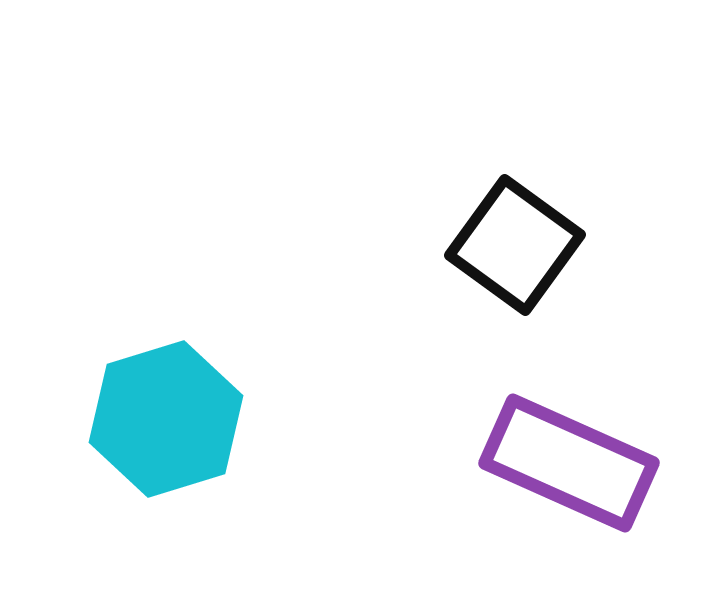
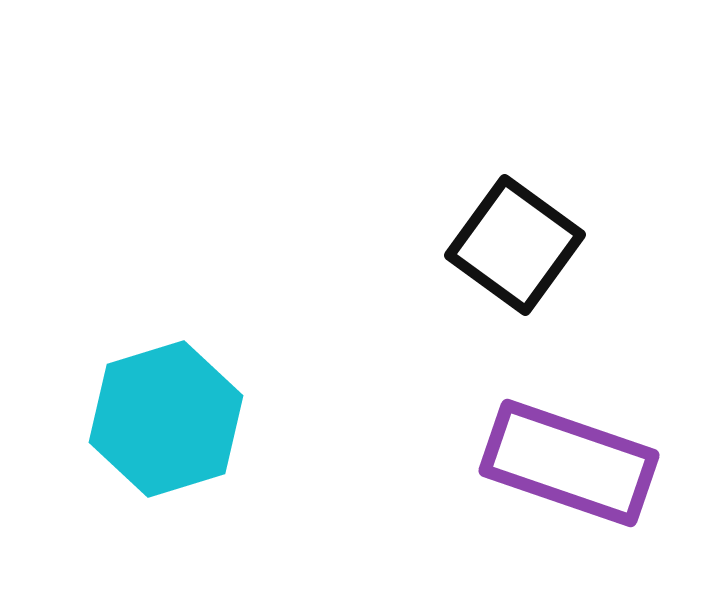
purple rectangle: rotated 5 degrees counterclockwise
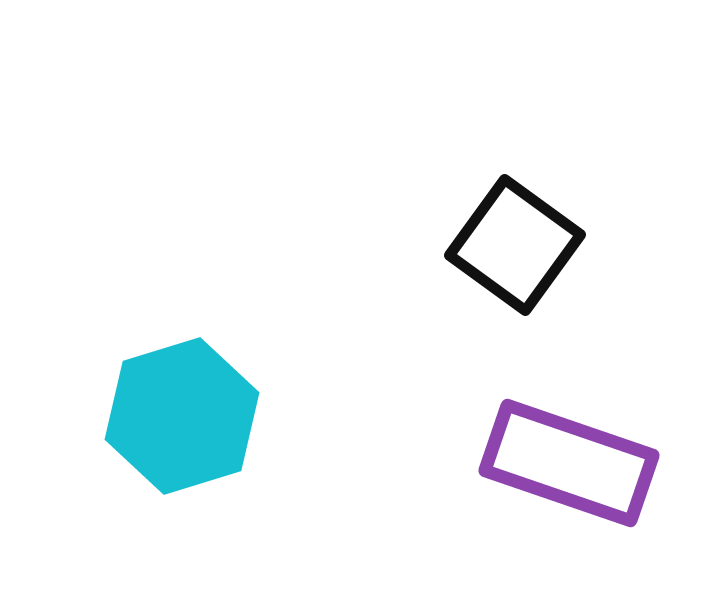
cyan hexagon: moved 16 px right, 3 px up
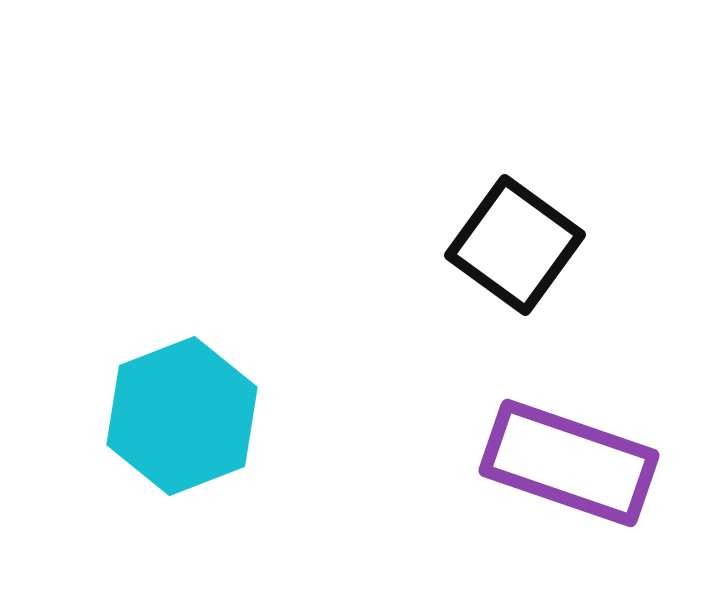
cyan hexagon: rotated 4 degrees counterclockwise
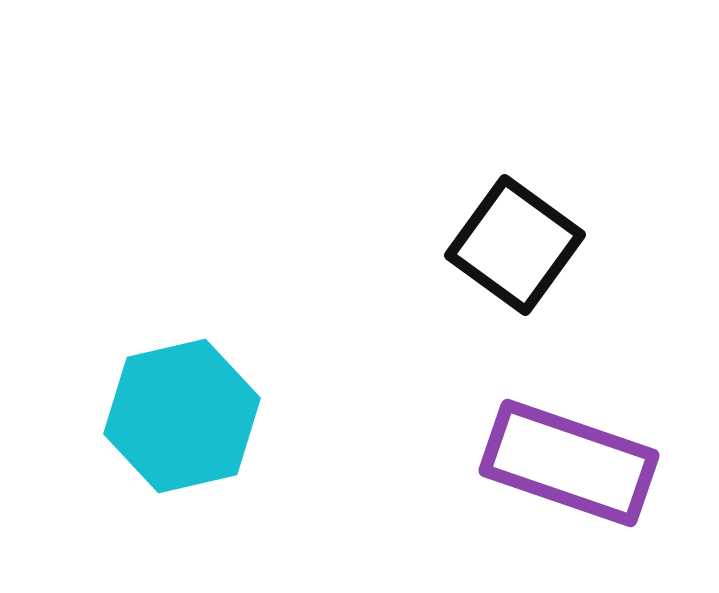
cyan hexagon: rotated 8 degrees clockwise
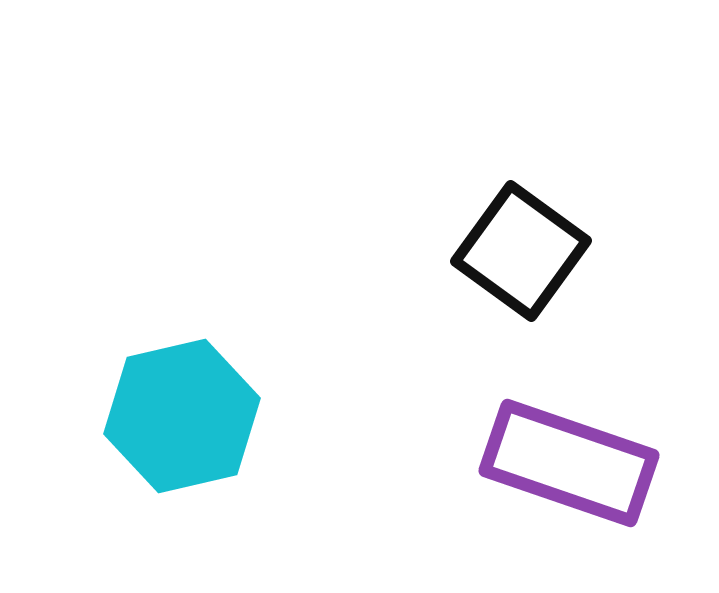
black square: moved 6 px right, 6 px down
